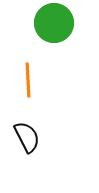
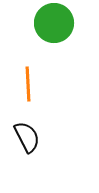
orange line: moved 4 px down
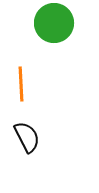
orange line: moved 7 px left
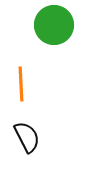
green circle: moved 2 px down
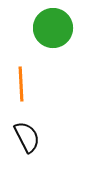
green circle: moved 1 px left, 3 px down
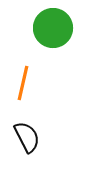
orange line: moved 2 px right, 1 px up; rotated 16 degrees clockwise
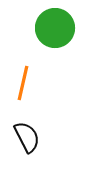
green circle: moved 2 px right
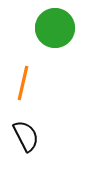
black semicircle: moved 1 px left, 1 px up
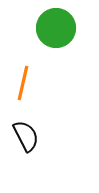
green circle: moved 1 px right
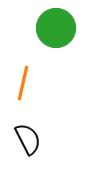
black semicircle: moved 2 px right, 3 px down
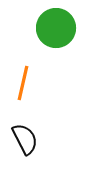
black semicircle: moved 3 px left
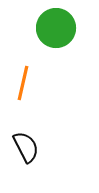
black semicircle: moved 1 px right, 8 px down
